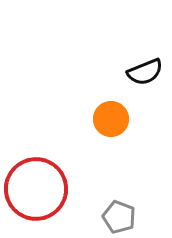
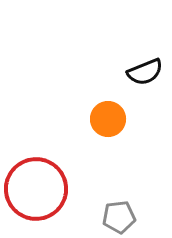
orange circle: moved 3 px left
gray pentagon: rotated 28 degrees counterclockwise
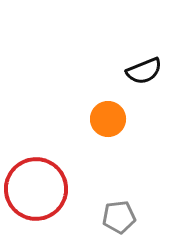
black semicircle: moved 1 px left, 1 px up
